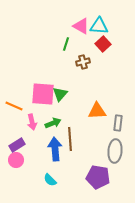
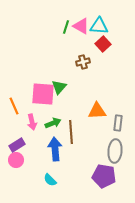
green line: moved 17 px up
green triangle: moved 1 px left, 7 px up
orange line: rotated 42 degrees clockwise
brown line: moved 1 px right, 7 px up
purple pentagon: moved 6 px right, 1 px up
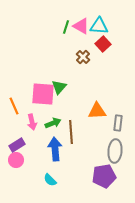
brown cross: moved 5 px up; rotated 32 degrees counterclockwise
purple pentagon: rotated 20 degrees counterclockwise
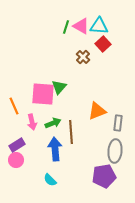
orange triangle: rotated 18 degrees counterclockwise
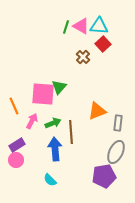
pink arrow: moved 1 px up; rotated 140 degrees counterclockwise
gray ellipse: moved 1 px right, 1 px down; rotated 20 degrees clockwise
